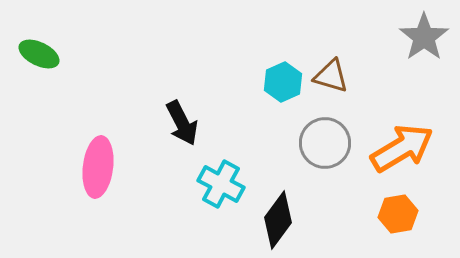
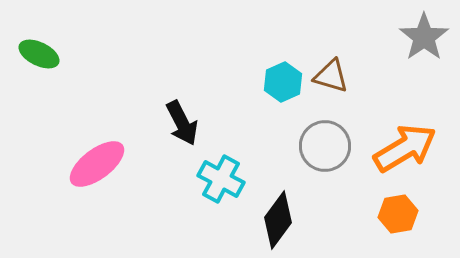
gray circle: moved 3 px down
orange arrow: moved 3 px right
pink ellipse: moved 1 px left, 3 px up; rotated 46 degrees clockwise
cyan cross: moved 5 px up
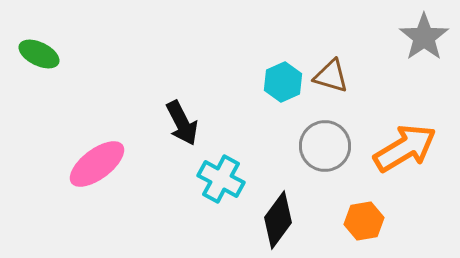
orange hexagon: moved 34 px left, 7 px down
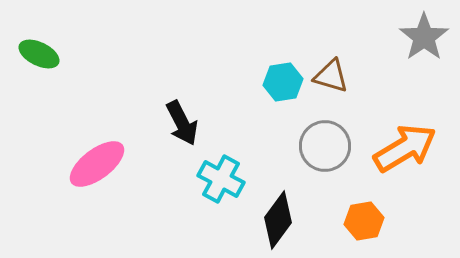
cyan hexagon: rotated 15 degrees clockwise
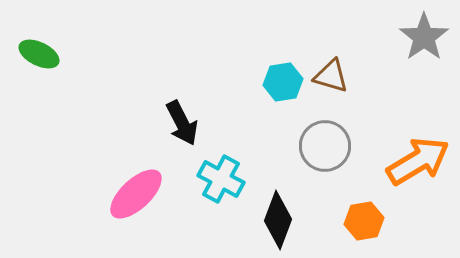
orange arrow: moved 13 px right, 13 px down
pink ellipse: moved 39 px right, 30 px down; rotated 6 degrees counterclockwise
black diamond: rotated 16 degrees counterclockwise
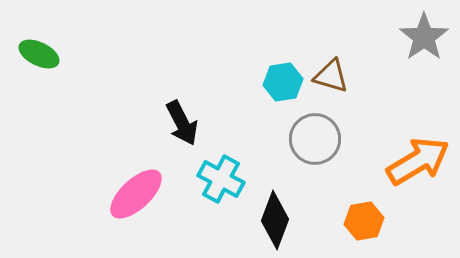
gray circle: moved 10 px left, 7 px up
black diamond: moved 3 px left
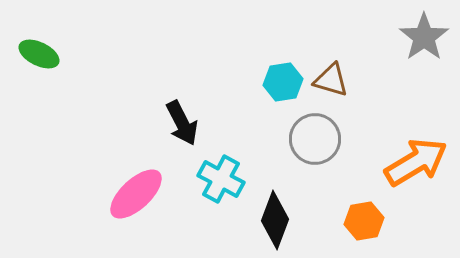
brown triangle: moved 4 px down
orange arrow: moved 2 px left, 1 px down
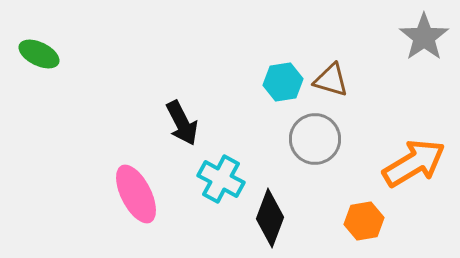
orange arrow: moved 2 px left, 1 px down
pink ellipse: rotated 74 degrees counterclockwise
black diamond: moved 5 px left, 2 px up
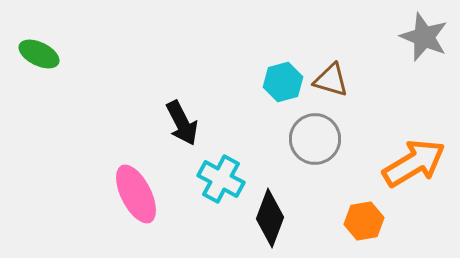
gray star: rotated 15 degrees counterclockwise
cyan hexagon: rotated 6 degrees counterclockwise
